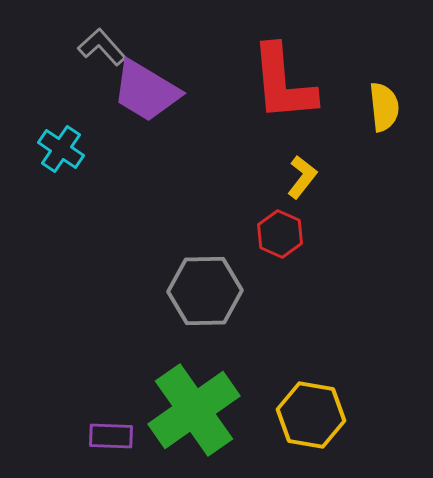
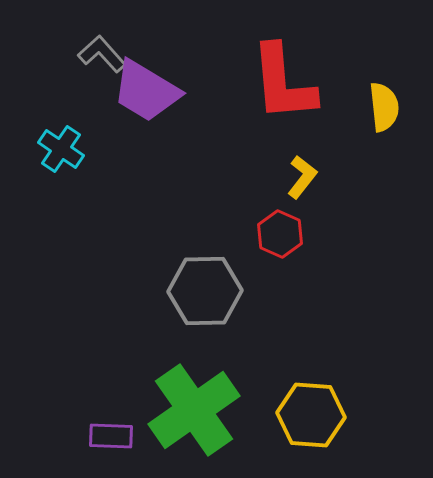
gray L-shape: moved 7 px down
yellow hexagon: rotated 6 degrees counterclockwise
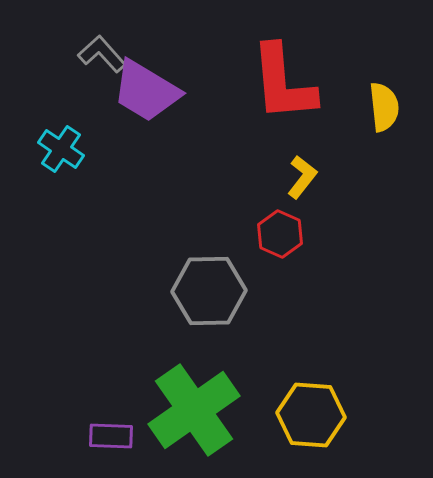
gray hexagon: moved 4 px right
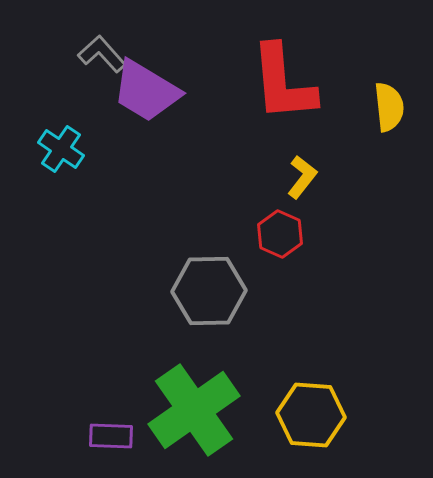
yellow semicircle: moved 5 px right
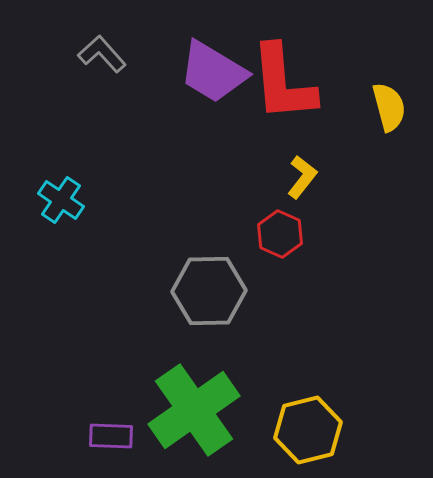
purple trapezoid: moved 67 px right, 19 px up
yellow semicircle: rotated 9 degrees counterclockwise
cyan cross: moved 51 px down
yellow hexagon: moved 3 px left, 15 px down; rotated 18 degrees counterclockwise
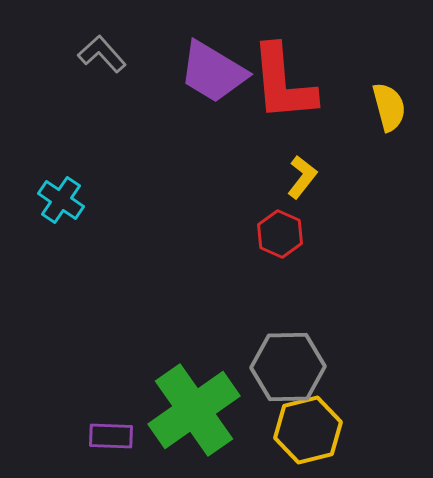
gray hexagon: moved 79 px right, 76 px down
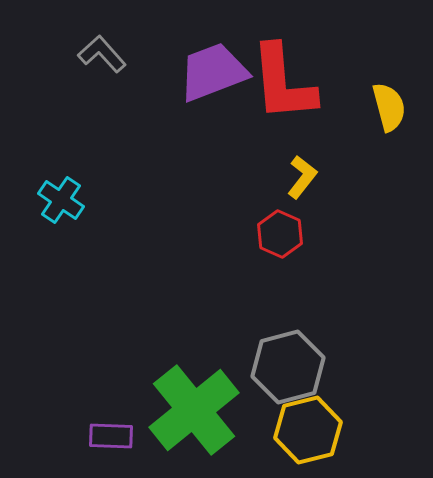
purple trapezoid: rotated 128 degrees clockwise
gray hexagon: rotated 14 degrees counterclockwise
green cross: rotated 4 degrees counterclockwise
